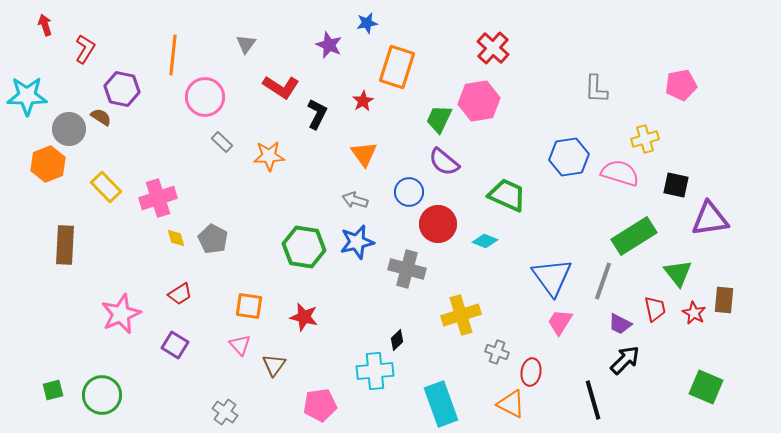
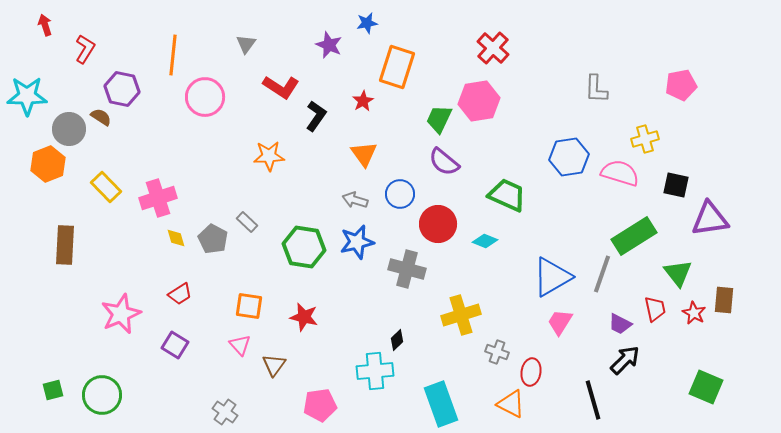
black L-shape at (317, 114): moved 1 px left, 2 px down; rotated 8 degrees clockwise
gray rectangle at (222, 142): moved 25 px right, 80 px down
blue circle at (409, 192): moved 9 px left, 2 px down
blue triangle at (552, 277): rotated 36 degrees clockwise
gray line at (603, 281): moved 1 px left, 7 px up
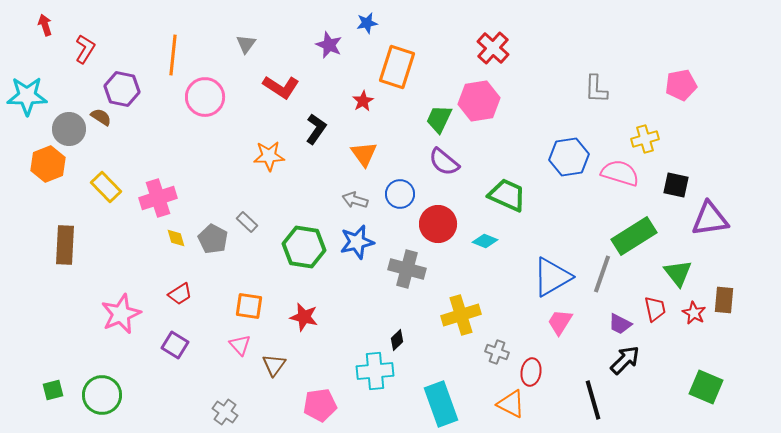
black L-shape at (316, 116): moved 13 px down
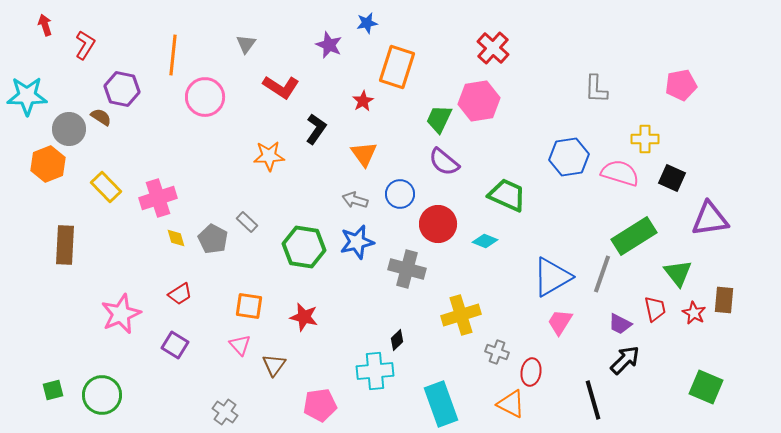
red L-shape at (85, 49): moved 4 px up
yellow cross at (645, 139): rotated 16 degrees clockwise
black square at (676, 185): moved 4 px left, 7 px up; rotated 12 degrees clockwise
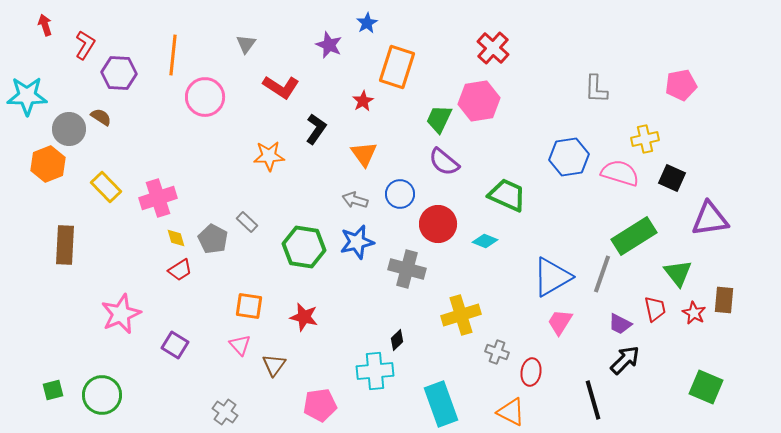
blue star at (367, 23): rotated 20 degrees counterclockwise
purple hexagon at (122, 89): moved 3 px left, 16 px up; rotated 8 degrees counterclockwise
yellow cross at (645, 139): rotated 12 degrees counterclockwise
red trapezoid at (180, 294): moved 24 px up
orange triangle at (511, 404): moved 8 px down
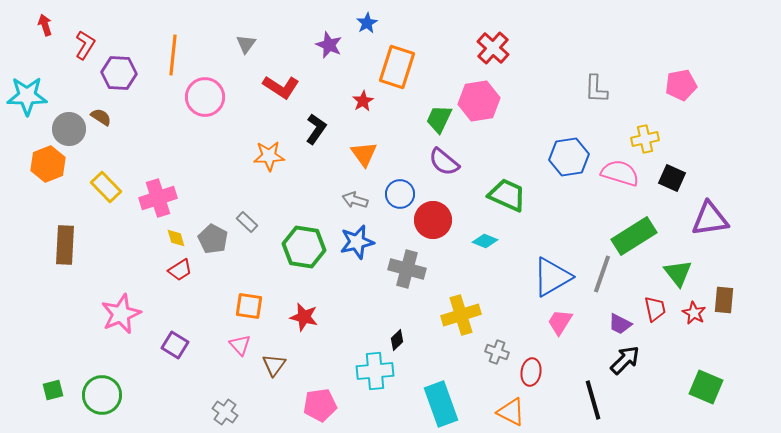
red circle at (438, 224): moved 5 px left, 4 px up
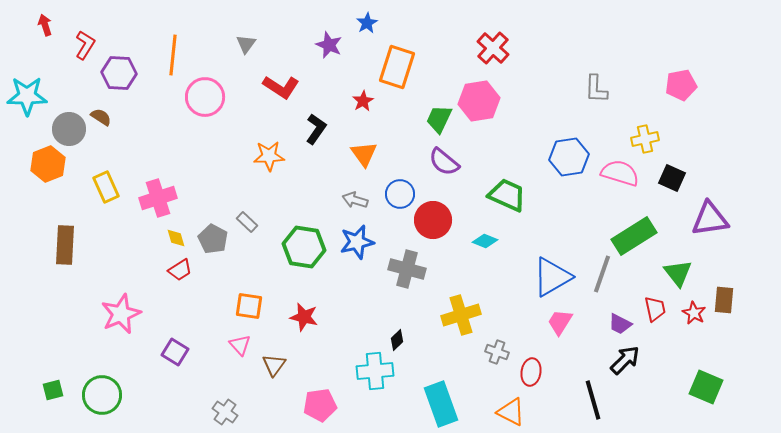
yellow rectangle at (106, 187): rotated 20 degrees clockwise
purple square at (175, 345): moved 7 px down
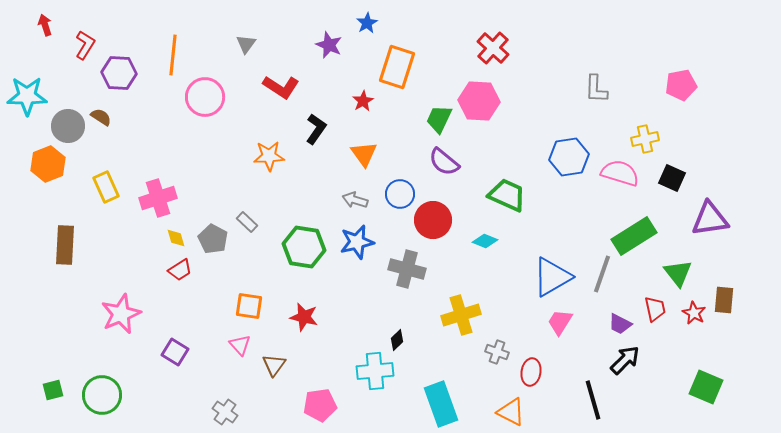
pink hexagon at (479, 101): rotated 12 degrees clockwise
gray circle at (69, 129): moved 1 px left, 3 px up
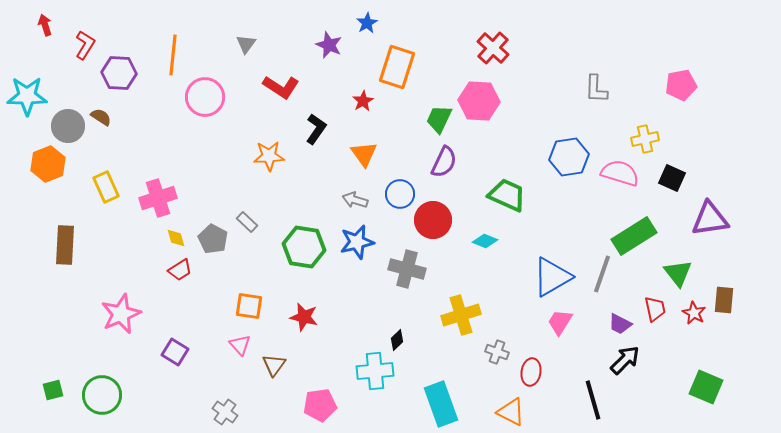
purple semicircle at (444, 162): rotated 104 degrees counterclockwise
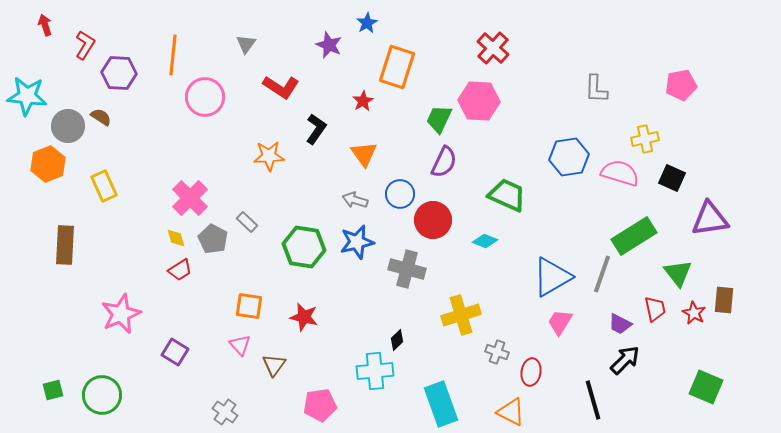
cyan star at (27, 96): rotated 6 degrees clockwise
yellow rectangle at (106, 187): moved 2 px left, 1 px up
pink cross at (158, 198): moved 32 px right; rotated 27 degrees counterclockwise
